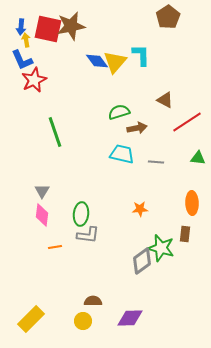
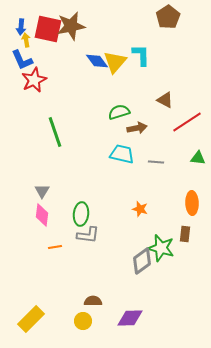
orange star: rotated 21 degrees clockwise
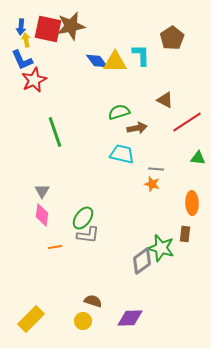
brown pentagon: moved 4 px right, 21 px down
yellow triangle: rotated 50 degrees clockwise
gray line: moved 7 px down
orange star: moved 12 px right, 25 px up
green ellipse: moved 2 px right, 4 px down; rotated 30 degrees clockwise
brown semicircle: rotated 18 degrees clockwise
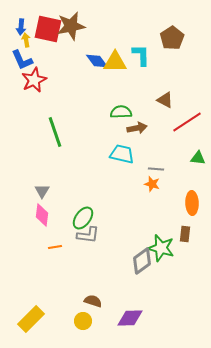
green semicircle: moved 2 px right; rotated 15 degrees clockwise
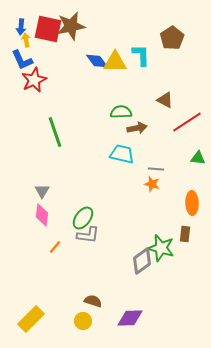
orange line: rotated 40 degrees counterclockwise
